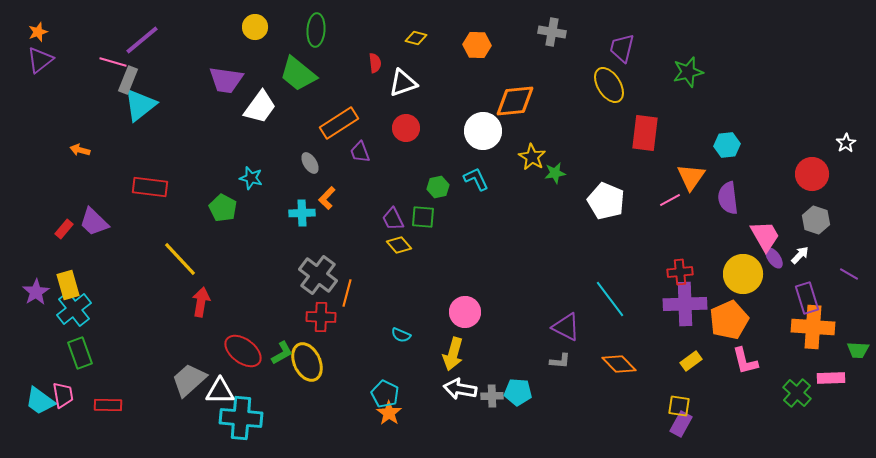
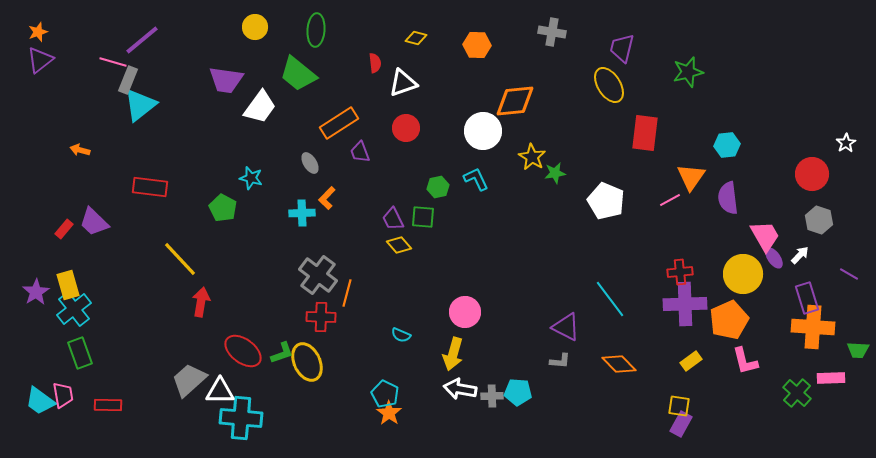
gray hexagon at (816, 220): moved 3 px right
green L-shape at (282, 353): rotated 10 degrees clockwise
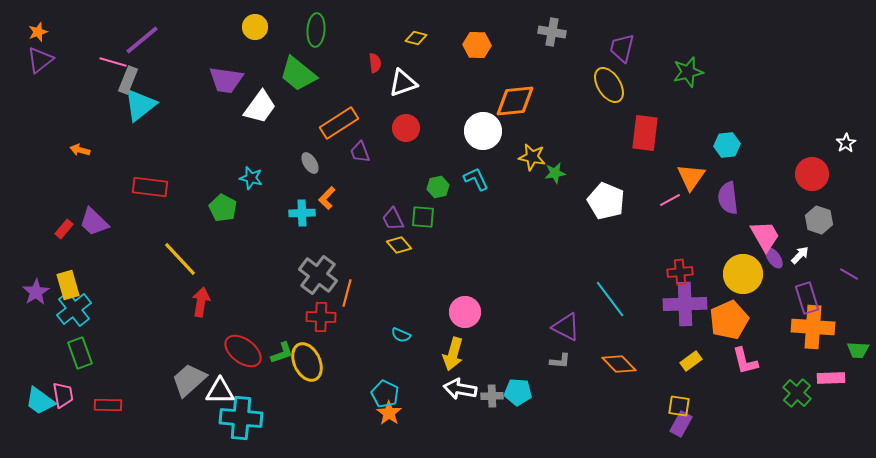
yellow star at (532, 157): rotated 20 degrees counterclockwise
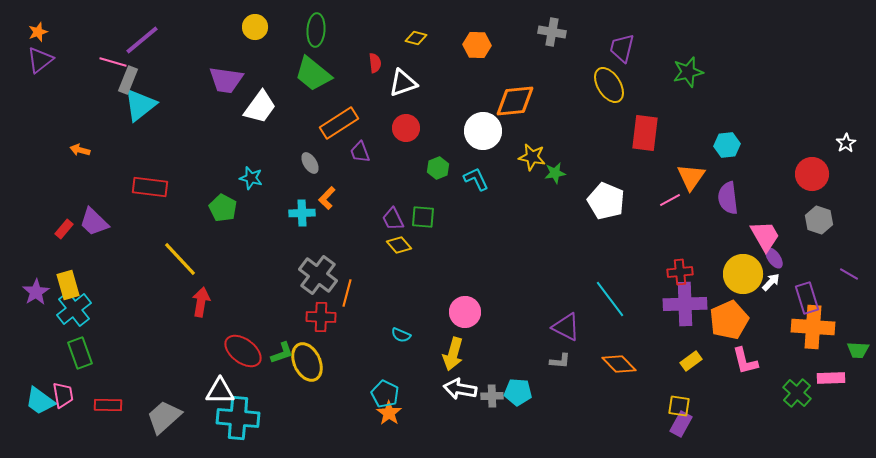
green trapezoid at (298, 74): moved 15 px right
green hexagon at (438, 187): moved 19 px up; rotated 10 degrees counterclockwise
white arrow at (800, 255): moved 29 px left, 27 px down
gray trapezoid at (189, 380): moved 25 px left, 37 px down
cyan cross at (241, 418): moved 3 px left
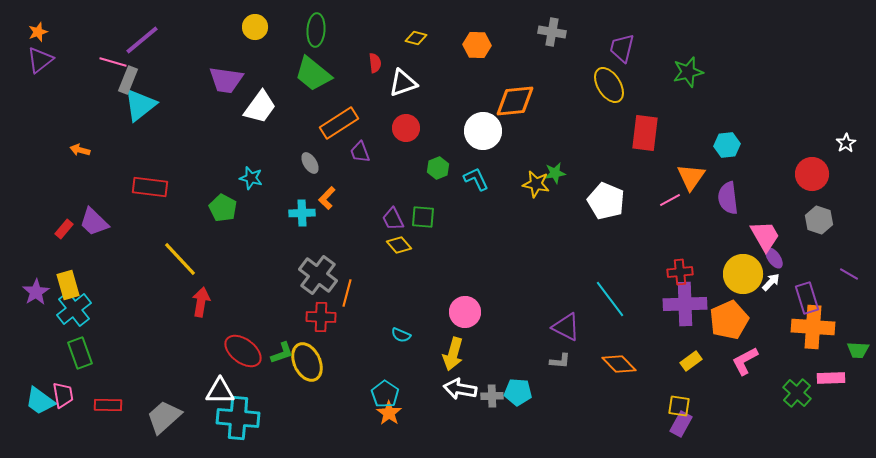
yellow star at (532, 157): moved 4 px right, 27 px down
pink L-shape at (745, 361): rotated 76 degrees clockwise
cyan pentagon at (385, 394): rotated 8 degrees clockwise
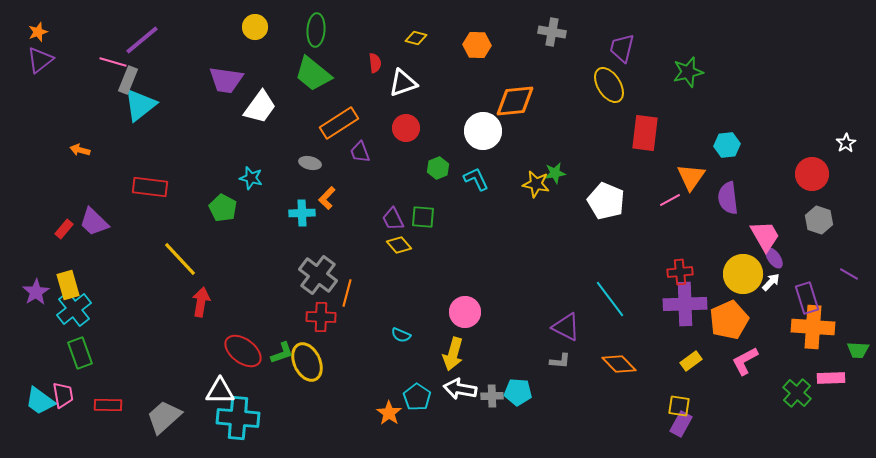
gray ellipse at (310, 163): rotated 45 degrees counterclockwise
cyan pentagon at (385, 394): moved 32 px right, 3 px down
